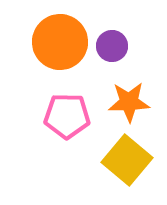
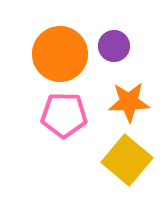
orange circle: moved 12 px down
purple circle: moved 2 px right
pink pentagon: moved 3 px left, 1 px up
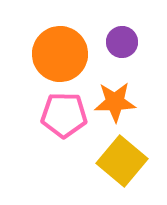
purple circle: moved 8 px right, 4 px up
orange star: moved 14 px left
yellow square: moved 5 px left, 1 px down
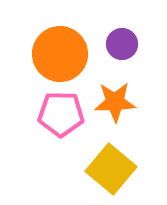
purple circle: moved 2 px down
pink pentagon: moved 3 px left, 1 px up
yellow square: moved 11 px left, 8 px down
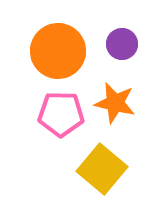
orange circle: moved 2 px left, 3 px up
orange star: moved 1 px down; rotated 15 degrees clockwise
yellow square: moved 9 px left
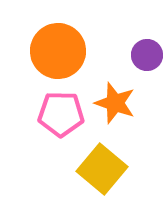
purple circle: moved 25 px right, 11 px down
orange star: rotated 6 degrees clockwise
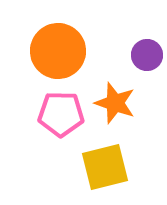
yellow square: moved 3 px right, 2 px up; rotated 36 degrees clockwise
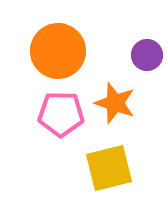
yellow square: moved 4 px right, 1 px down
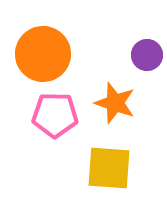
orange circle: moved 15 px left, 3 px down
pink pentagon: moved 6 px left, 1 px down
yellow square: rotated 18 degrees clockwise
